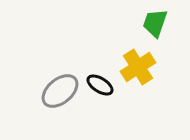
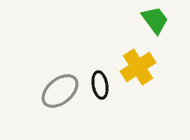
green trapezoid: moved 3 px up; rotated 124 degrees clockwise
black ellipse: rotated 48 degrees clockwise
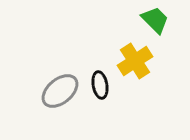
green trapezoid: rotated 8 degrees counterclockwise
yellow cross: moved 3 px left, 6 px up
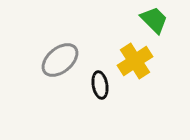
green trapezoid: moved 1 px left
gray ellipse: moved 31 px up
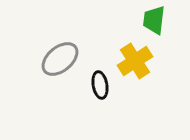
green trapezoid: rotated 128 degrees counterclockwise
gray ellipse: moved 1 px up
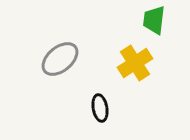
yellow cross: moved 2 px down
black ellipse: moved 23 px down
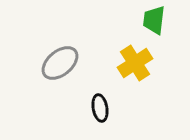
gray ellipse: moved 4 px down
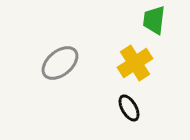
black ellipse: moved 29 px right; rotated 20 degrees counterclockwise
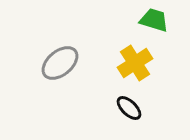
green trapezoid: rotated 100 degrees clockwise
black ellipse: rotated 16 degrees counterclockwise
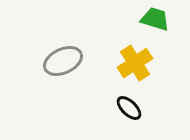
green trapezoid: moved 1 px right, 1 px up
gray ellipse: moved 3 px right, 2 px up; rotated 15 degrees clockwise
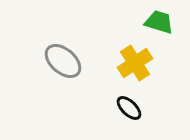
green trapezoid: moved 4 px right, 3 px down
gray ellipse: rotated 66 degrees clockwise
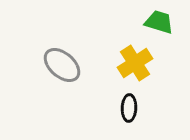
gray ellipse: moved 1 px left, 4 px down
black ellipse: rotated 48 degrees clockwise
